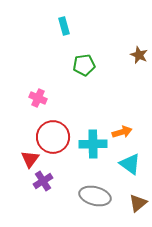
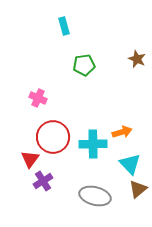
brown star: moved 2 px left, 4 px down
cyan triangle: rotated 10 degrees clockwise
brown triangle: moved 14 px up
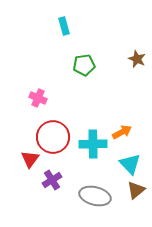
orange arrow: rotated 12 degrees counterclockwise
purple cross: moved 9 px right, 1 px up
brown triangle: moved 2 px left, 1 px down
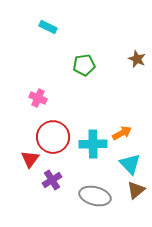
cyan rectangle: moved 16 px left, 1 px down; rotated 48 degrees counterclockwise
orange arrow: moved 1 px down
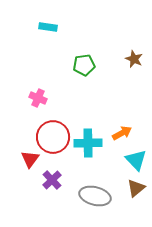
cyan rectangle: rotated 18 degrees counterclockwise
brown star: moved 3 px left
cyan cross: moved 5 px left, 1 px up
cyan triangle: moved 6 px right, 4 px up
purple cross: rotated 12 degrees counterclockwise
brown triangle: moved 2 px up
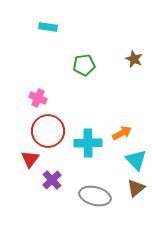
red circle: moved 5 px left, 6 px up
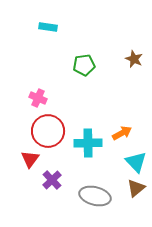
cyan triangle: moved 2 px down
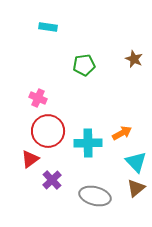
red triangle: rotated 18 degrees clockwise
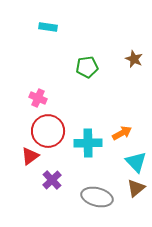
green pentagon: moved 3 px right, 2 px down
red triangle: moved 3 px up
gray ellipse: moved 2 px right, 1 px down
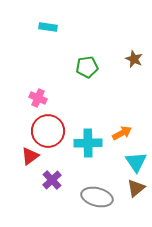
cyan triangle: rotated 10 degrees clockwise
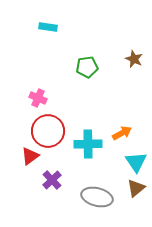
cyan cross: moved 1 px down
